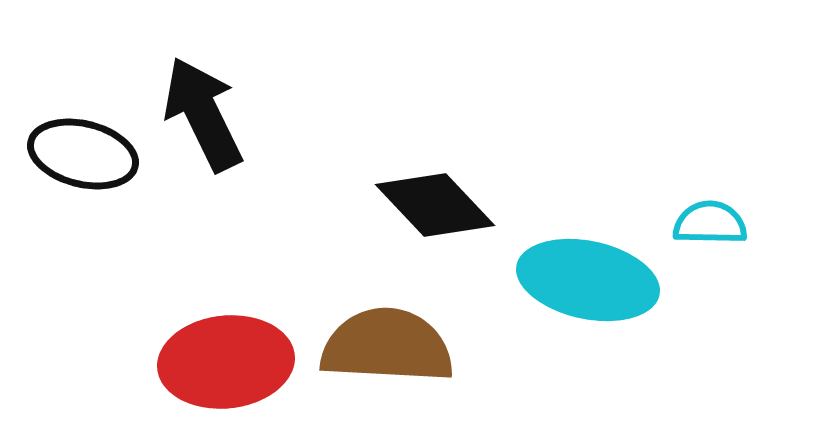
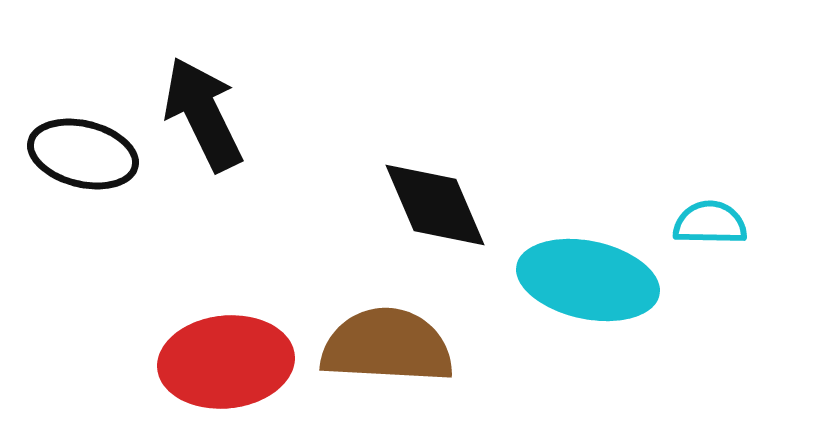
black diamond: rotated 20 degrees clockwise
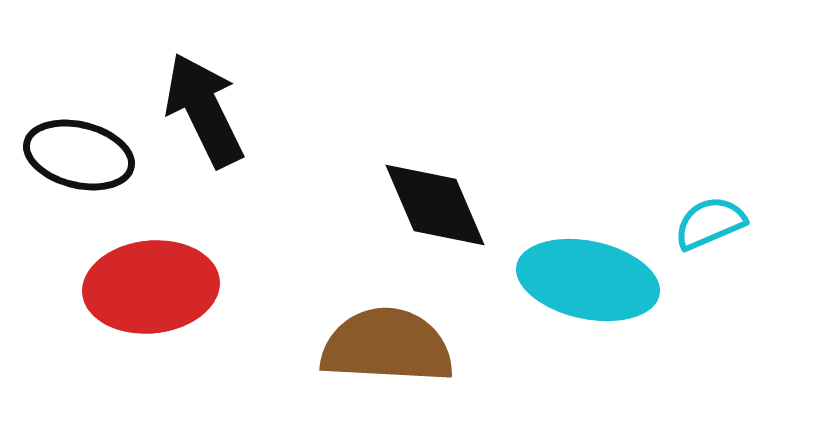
black arrow: moved 1 px right, 4 px up
black ellipse: moved 4 px left, 1 px down
cyan semicircle: rotated 24 degrees counterclockwise
red ellipse: moved 75 px left, 75 px up
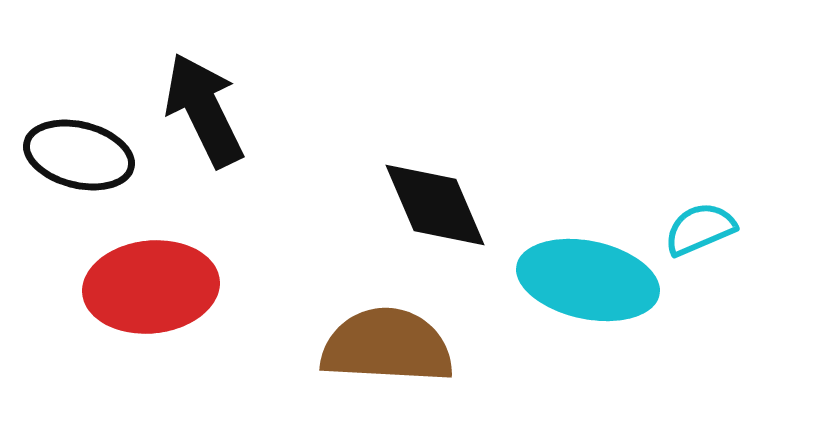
cyan semicircle: moved 10 px left, 6 px down
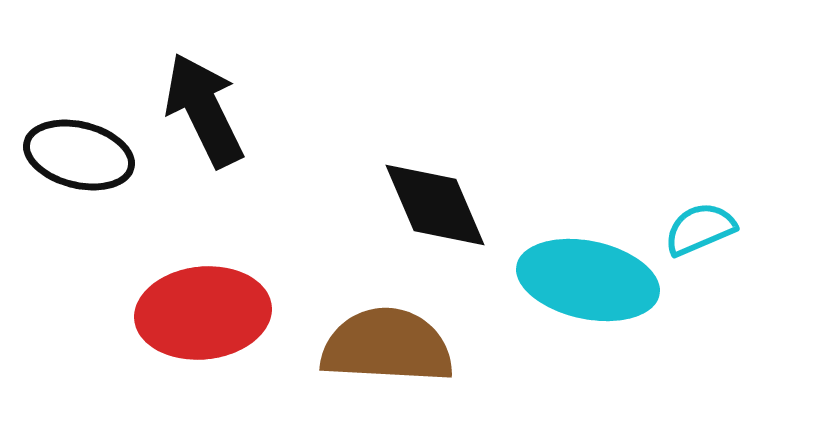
red ellipse: moved 52 px right, 26 px down
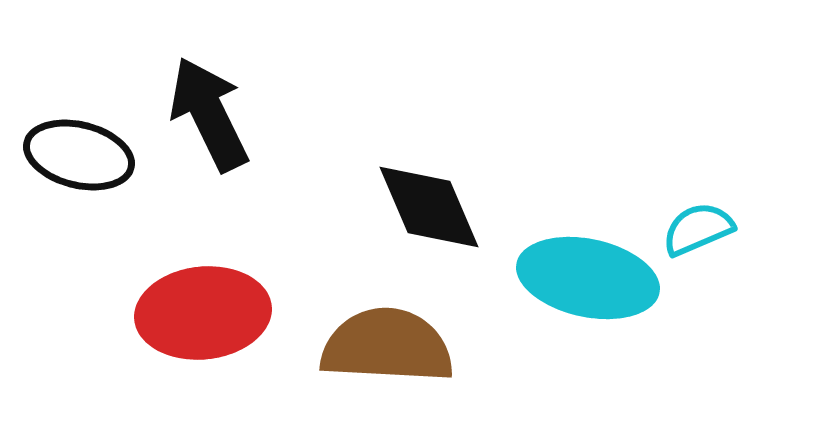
black arrow: moved 5 px right, 4 px down
black diamond: moved 6 px left, 2 px down
cyan semicircle: moved 2 px left
cyan ellipse: moved 2 px up
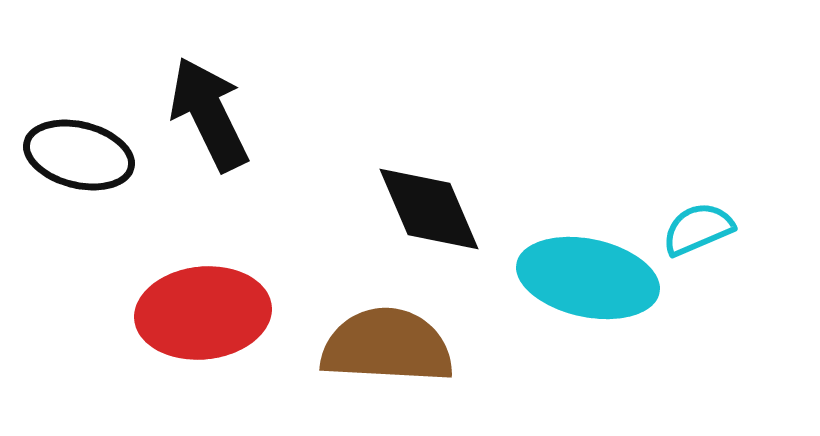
black diamond: moved 2 px down
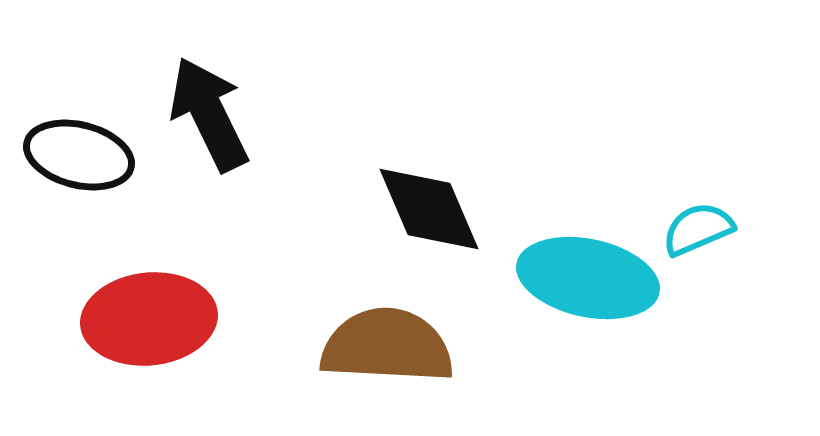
red ellipse: moved 54 px left, 6 px down
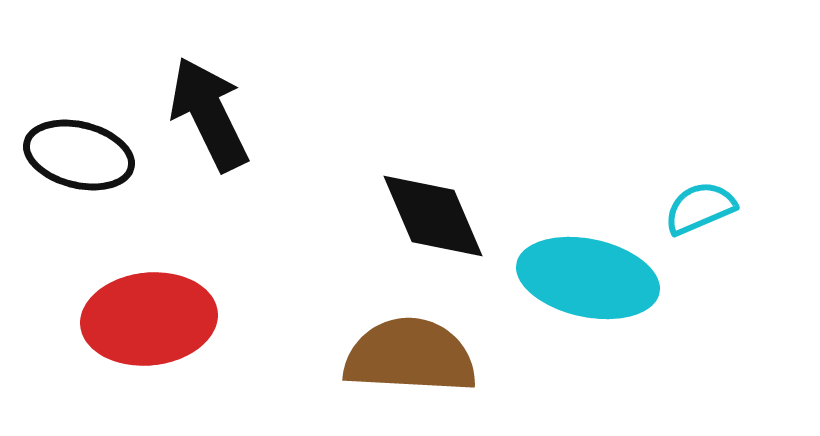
black diamond: moved 4 px right, 7 px down
cyan semicircle: moved 2 px right, 21 px up
brown semicircle: moved 23 px right, 10 px down
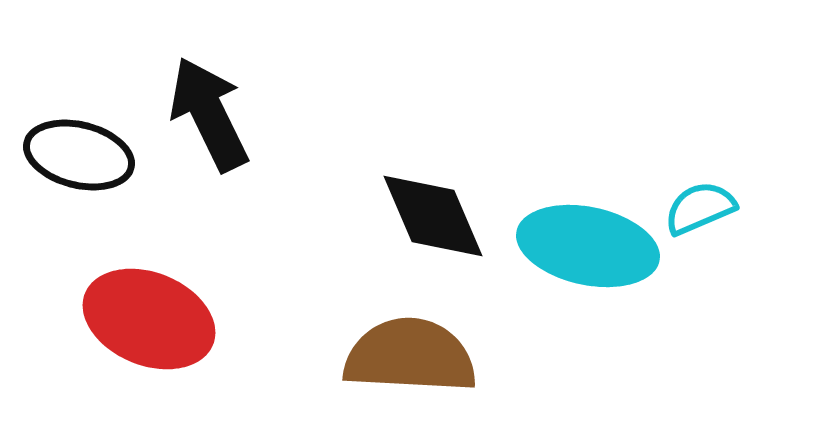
cyan ellipse: moved 32 px up
red ellipse: rotated 28 degrees clockwise
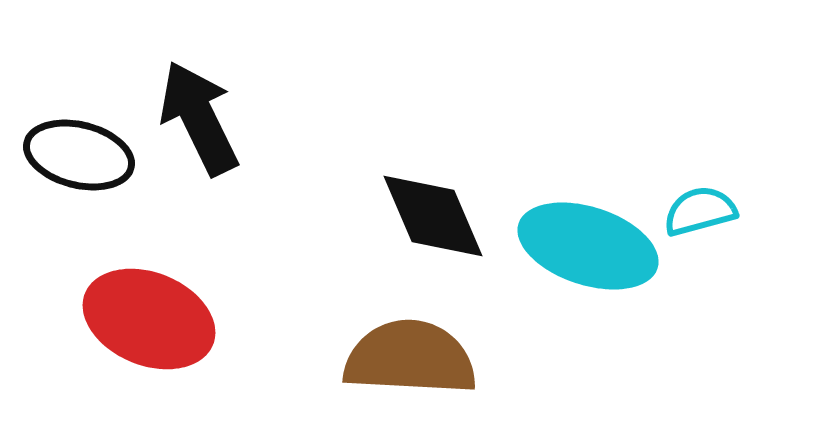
black arrow: moved 10 px left, 4 px down
cyan semicircle: moved 3 px down; rotated 8 degrees clockwise
cyan ellipse: rotated 6 degrees clockwise
brown semicircle: moved 2 px down
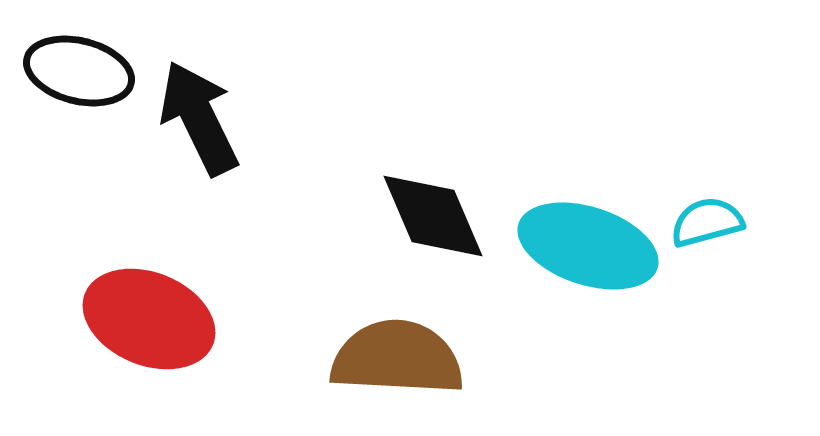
black ellipse: moved 84 px up
cyan semicircle: moved 7 px right, 11 px down
brown semicircle: moved 13 px left
